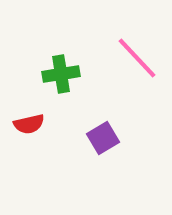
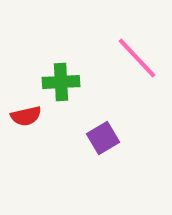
green cross: moved 8 px down; rotated 6 degrees clockwise
red semicircle: moved 3 px left, 8 px up
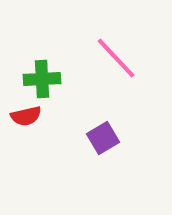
pink line: moved 21 px left
green cross: moved 19 px left, 3 px up
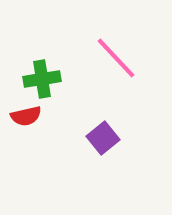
green cross: rotated 6 degrees counterclockwise
purple square: rotated 8 degrees counterclockwise
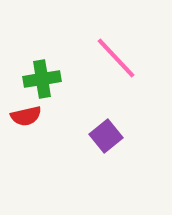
purple square: moved 3 px right, 2 px up
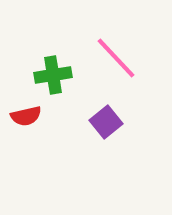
green cross: moved 11 px right, 4 px up
purple square: moved 14 px up
